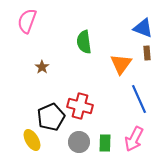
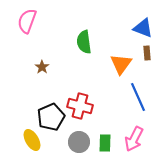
blue line: moved 1 px left, 2 px up
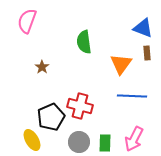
blue line: moved 6 px left, 1 px up; rotated 64 degrees counterclockwise
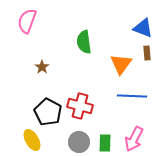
black pentagon: moved 3 px left, 5 px up; rotated 20 degrees counterclockwise
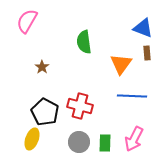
pink semicircle: rotated 10 degrees clockwise
black pentagon: moved 3 px left
yellow ellipse: moved 1 px up; rotated 50 degrees clockwise
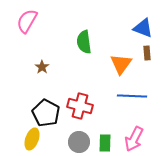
black pentagon: moved 1 px right, 1 px down
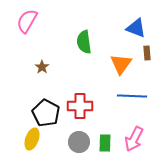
blue triangle: moved 7 px left
red cross: rotated 15 degrees counterclockwise
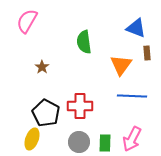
orange triangle: moved 1 px down
pink arrow: moved 2 px left
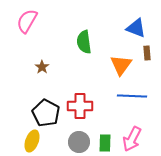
yellow ellipse: moved 2 px down
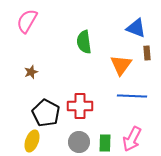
brown star: moved 11 px left, 5 px down; rotated 16 degrees clockwise
